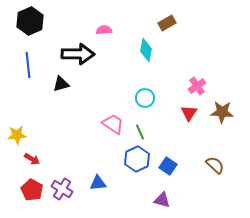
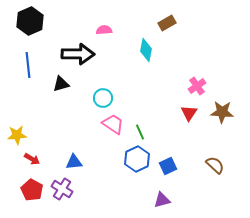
cyan circle: moved 42 px left
blue square: rotated 30 degrees clockwise
blue triangle: moved 24 px left, 21 px up
purple triangle: rotated 30 degrees counterclockwise
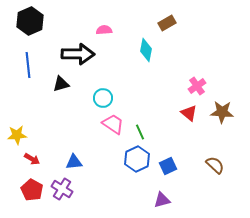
red triangle: rotated 24 degrees counterclockwise
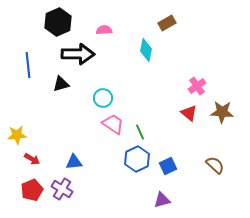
black hexagon: moved 28 px right, 1 px down
red pentagon: rotated 20 degrees clockwise
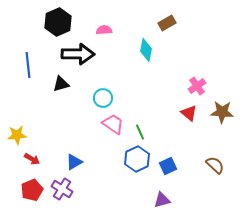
blue triangle: rotated 24 degrees counterclockwise
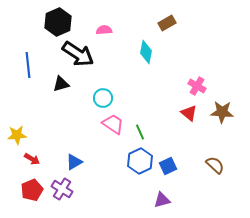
cyan diamond: moved 2 px down
black arrow: rotated 32 degrees clockwise
pink cross: rotated 24 degrees counterclockwise
blue hexagon: moved 3 px right, 2 px down
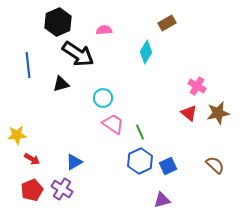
cyan diamond: rotated 20 degrees clockwise
brown star: moved 4 px left, 1 px down; rotated 15 degrees counterclockwise
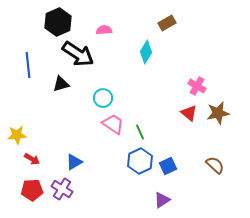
red pentagon: rotated 20 degrees clockwise
purple triangle: rotated 18 degrees counterclockwise
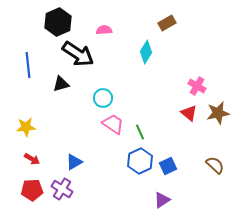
yellow star: moved 9 px right, 8 px up
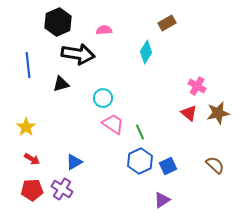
black arrow: rotated 24 degrees counterclockwise
yellow star: rotated 30 degrees counterclockwise
